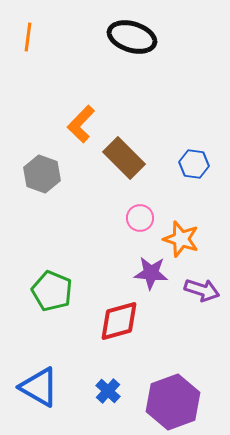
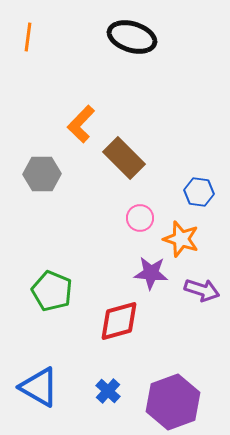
blue hexagon: moved 5 px right, 28 px down
gray hexagon: rotated 21 degrees counterclockwise
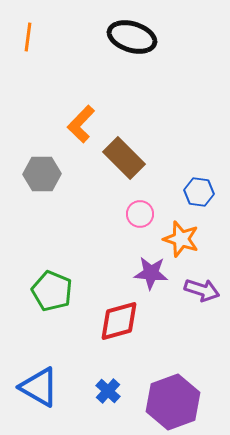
pink circle: moved 4 px up
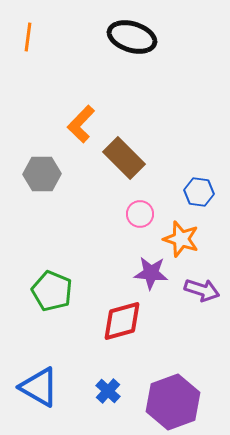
red diamond: moved 3 px right
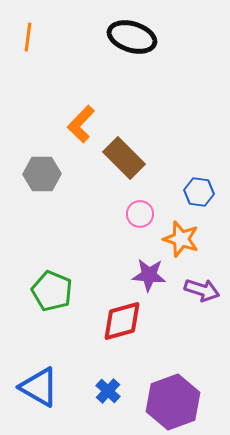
purple star: moved 2 px left, 2 px down
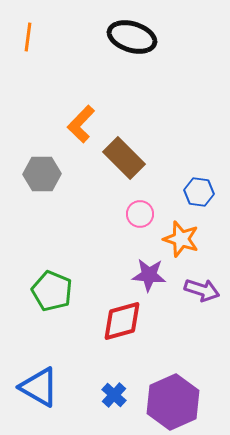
blue cross: moved 6 px right, 4 px down
purple hexagon: rotated 4 degrees counterclockwise
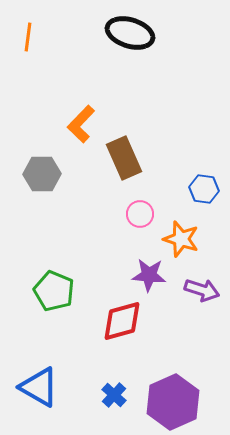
black ellipse: moved 2 px left, 4 px up
brown rectangle: rotated 21 degrees clockwise
blue hexagon: moved 5 px right, 3 px up
green pentagon: moved 2 px right
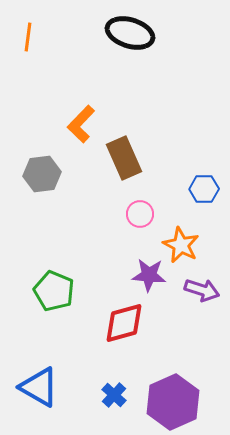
gray hexagon: rotated 6 degrees counterclockwise
blue hexagon: rotated 8 degrees counterclockwise
orange star: moved 6 px down; rotated 9 degrees clockwise
red diamond: moved 2 px right, 2 px down
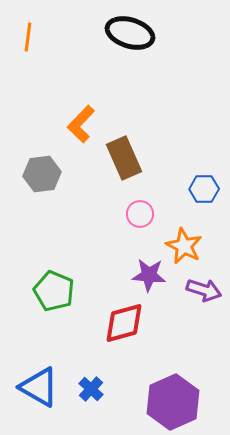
orange star: moved 3 px right, 1 px down
purple arrow: moved 2 px right
blue cross: moved 23 px left, 6 px up
